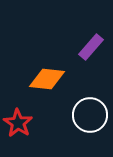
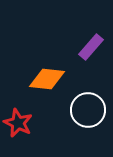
white circle: moved 2 px left, 5 px up
red star: rotated 8 degrees counterclockwise
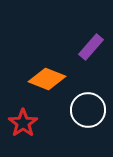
orange diamond: rotated 15 degrees clockwise
red star: moved 5 px right; rotated 12 degrees clockwise
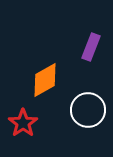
purple rectangle: rotated 20 degrees counterclockwise
orange diamond: moved 2 px left, 1 px down; rotated 51 degrees counterclockwise
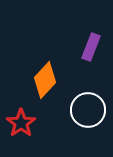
orange diamond: rotated 18 degrees counterclockwise
red star: moved 2 px left
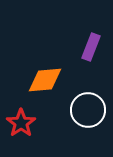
orange diamond: rotated 42 degrees clockwise
